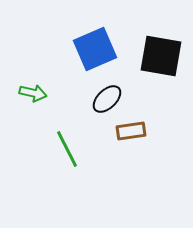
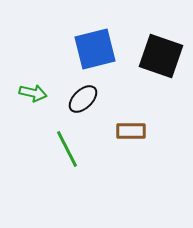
blue square: rotated 9 degrees clockwise
black square: rotated 9 degrees clockwise
black ellipse: moved 24 px left
brown rectangle: rotated 8 degrees clockwise
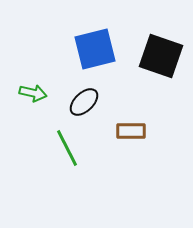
black ellipse: moved 1 px right, 3 px down
green line: moved 1 px up
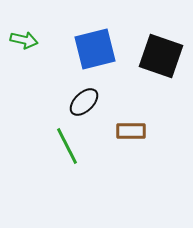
green arrow: moved 9 px left, 53 px up
green line: moved 2 px up
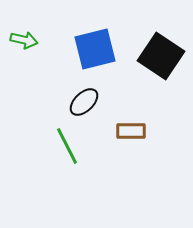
black square: rotated 15 degrees clockwise
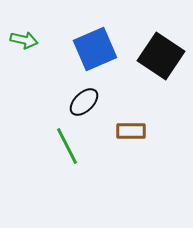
blue square: rotated 9 degrees counterclockwise
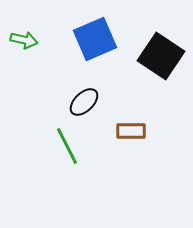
blue square: moved 10 px up
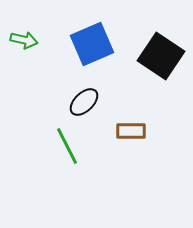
blue square: moved 3 px left, 5 px down
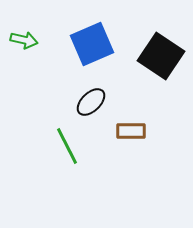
black ellipse: moved 7 px right
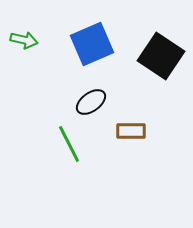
black ellipse: rotated 8 degrees clockwise
green line: moved 2 px right, 2 px up
